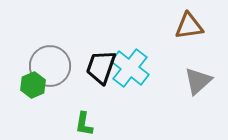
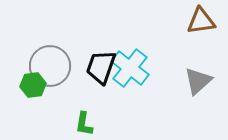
brown triangle: moved 12 px right, 5 px up
green hexagon: rotated 15 degrees clockwise
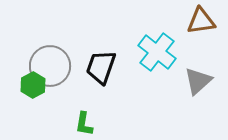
cyan cross: moved 27 px right, 16 px up
green hexagon: rotated 20 degrees counterclockwise
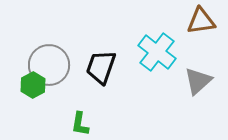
gray circle: moved 1 px left, 1 px up
green L-shape: moved 4 px left
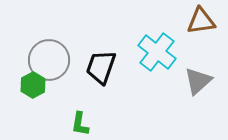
gray circle: moved 5 px up
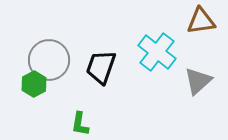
green hexagon: moved 1 px right, 1 px up
